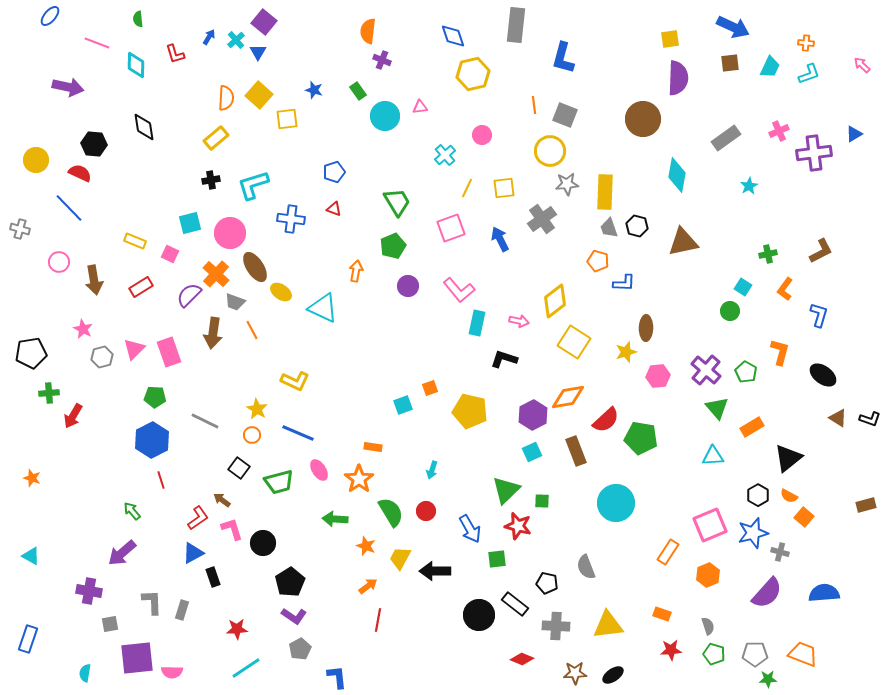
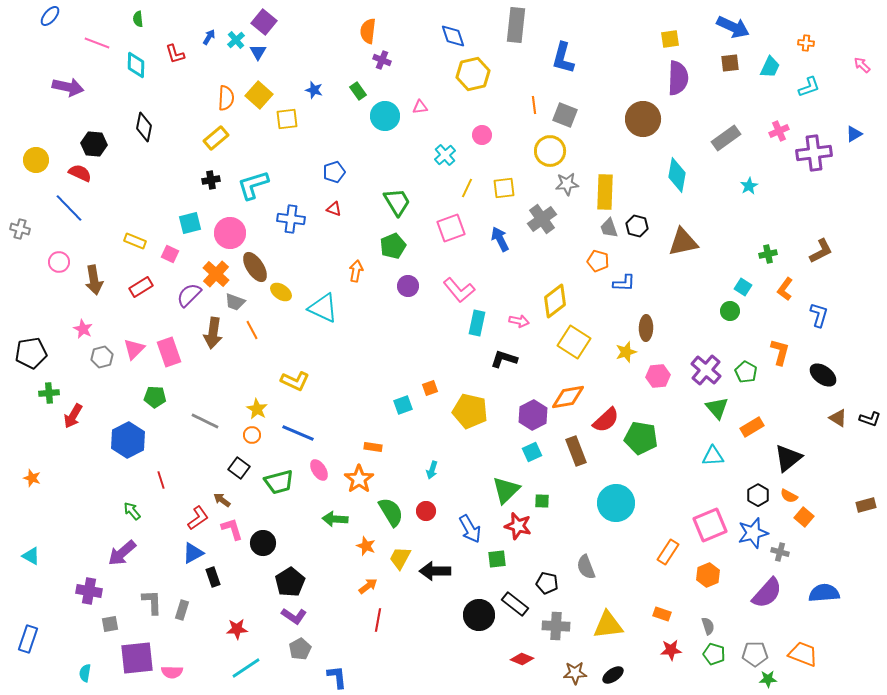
cyan L-shape at (809, 74): moved 13 px down
black diamond at (144, 127): rotated 20 degrees clockwise
blue hexagon at (152, 440): moved 24 px left
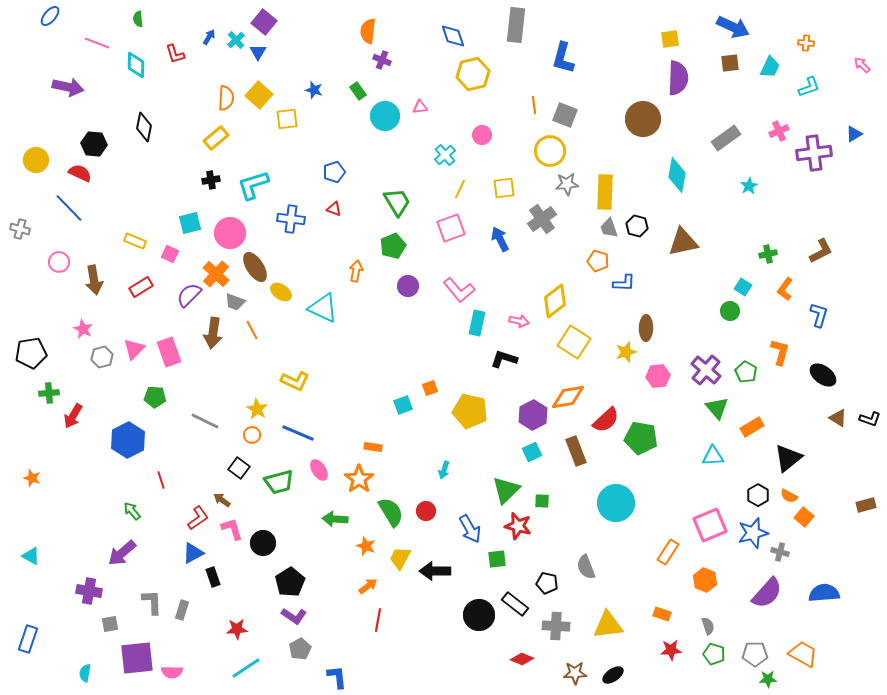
yellow line at (467, 188): moved 7 px left, 1 px down
cyan arrow at (432, 470): moved 12 px right
orange hexagon at (708, 575): moved 3 px left, 5 px down; rotated 15 degrees counterclockwise
orange trapezoid at (803, 654): rotated 8 degrees clockwise
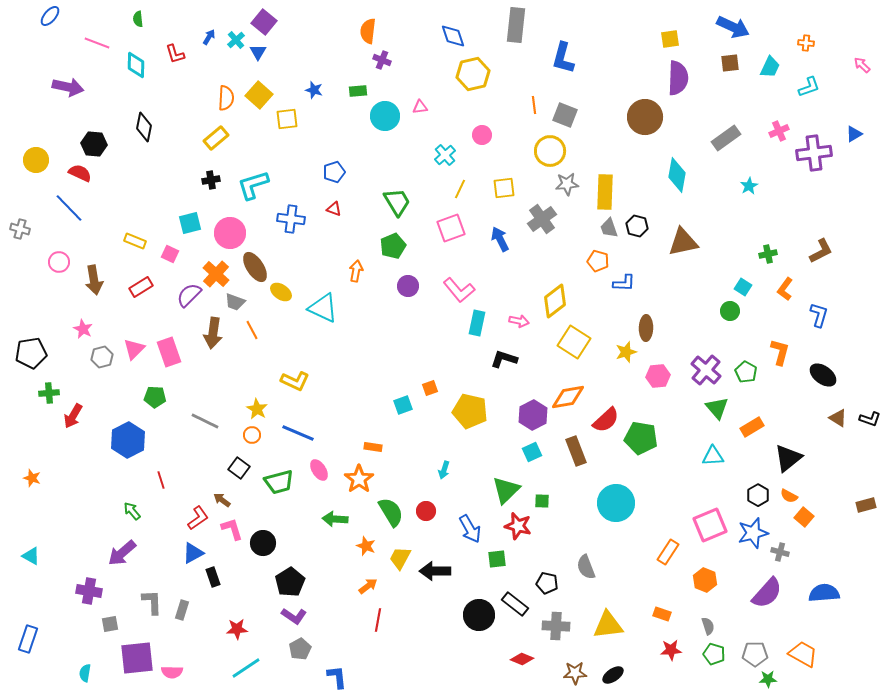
green rectangle at (358, 91): rotated 60 degrees counterclockwise
brown circle at (643, 119): moved 2 px right, 2 px up
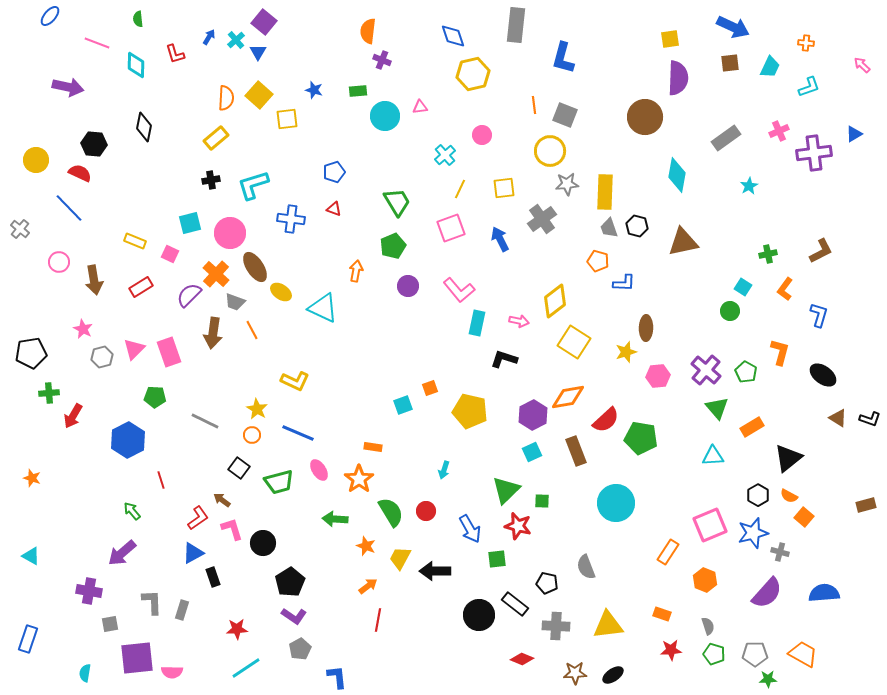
gray cross at (20, 229): rotated 24 degrees clockwise
